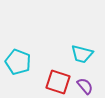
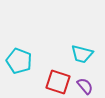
cyan pentagon: moved 1 px right, 1 px up
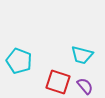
cyan trapezoid: moved 1 px down
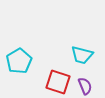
cyan pentagon: rotated 20 degrees clockwise
purple semicircle: rotated 18 degrees clockwise
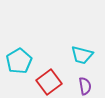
red square: moved 9 px left; rotated 35 degrees clockwise
purple semicircle: rotated 12 degrees clockwise
